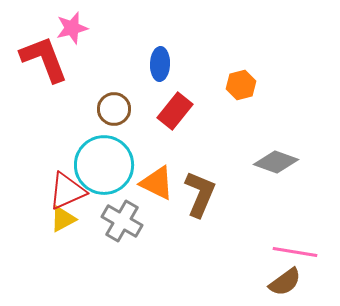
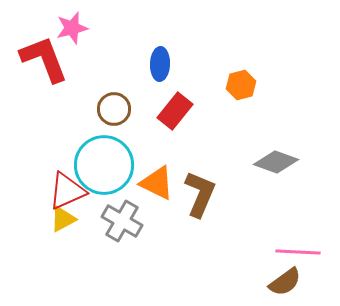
pink line: moved 3 px right; rotated 6 degrees counterclockwise
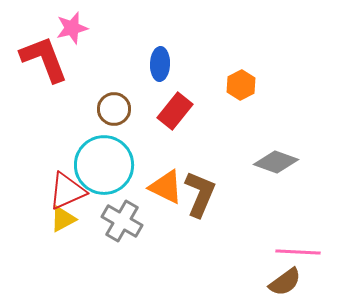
orange hexagon: rotated 12 degrees counterclockwise
orange triangle: moved 9 px right, 4 px down
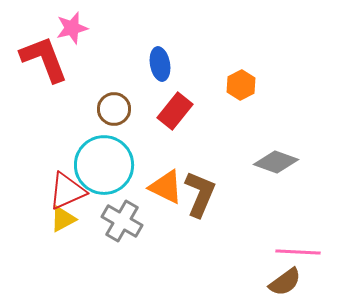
blue ellipse: rotated 12 degrees counterclockwise
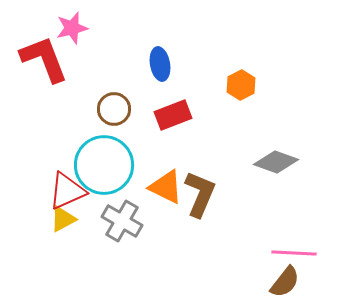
red rectangle: moved 2 px left, 4 px down; rotated 30 degrees clockwise
pink line: moved 4 px left, 1 px down
brown semicircle: rotated 16 degrees counterclockwise
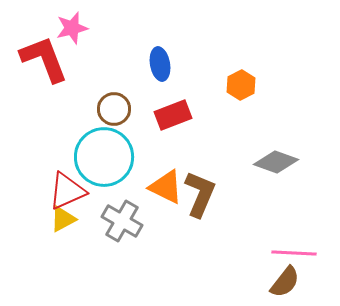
cyan circle: moved 8 px up
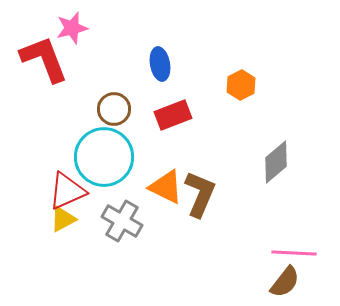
gray diamond: rotated 60 degrees counterclockwise
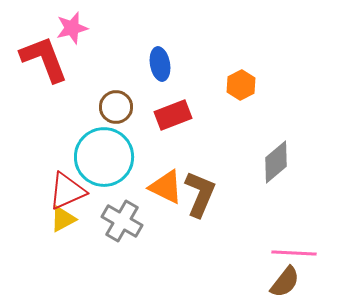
brown circle: moved 2 px right, 2 px up
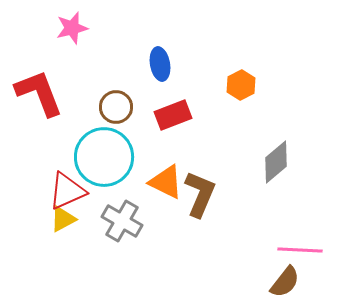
red L-shape: moved 5 px left, 34 px down
orange triangle: moved 5 px up
pink line: moved 6 px right, 3 px up
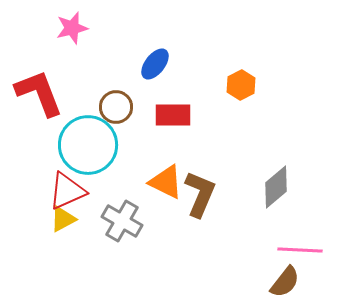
blue ellipse: moved 5 px left; rotated 48 degrees clockwise
red rectangle: rotated 21 degrees clockwise
cyan circle: moved 16 px left, 12 px up
gray diamond: moved 25 px down
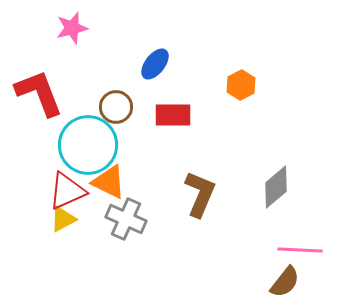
orange triangle: moved 57 px left
gray cross: moved 4 px right, 2 px up; rotated 6 degrees counterclockwise
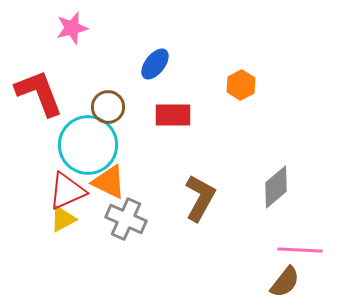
brown circle: moved 8 px left
brown L-shape: moved 4 px down; rotated 6 degrees clockwise
